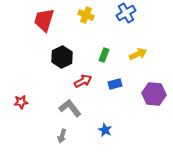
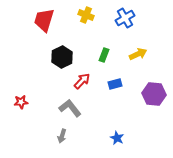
blue cross: moved 1 px left, 5 px down
red arrow: moved 1 px left; rotated 18 degrees counterclockwise
blue star: moved 12 px right, 8 px down
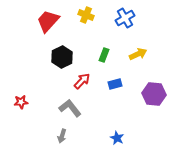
red trapezoid: moved 4 px right, 1 px down; rotated 25 degrees clockwise
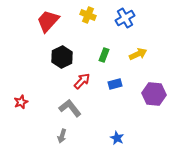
yellow cross: moved 2 px right
red star: rotated 16 degrees counterclockwise
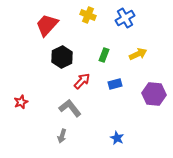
red trapezoid: moved 1 px left, 4 px down
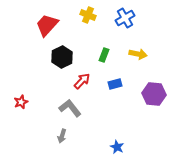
yellow arrow: rotated 36 degrees clockwise
blue star: moved 9 px down
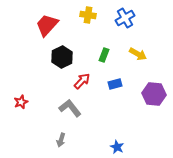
yellow cross: rotated 14 degrees counterclockwise
yellow arrow: rotated 18 degrees clockwise
gray arrow: moved 1 px left, 4 px down
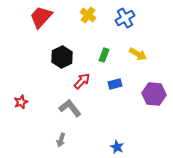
yellow cross: rotated 28 degrees clockwise
red trapezoid: moved 6 px left, 8 px up
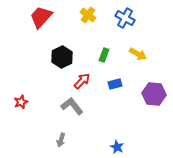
blue cross: rotated 30 degrees counterclockwise
gray L-shape: moved 2 px right, 2 px up
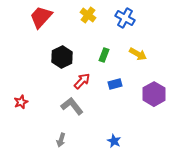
purple hexagon: rotated 25 degrees clockwise
blue star: moved 3 px left, 6 px up
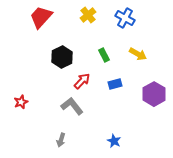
yellow cross: rotated 14 degrees clockwise
green rectangle: rotated 48 degrees counterclockwise
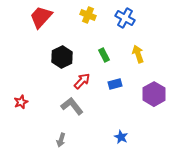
yellow cross: rotated 28 degrees counterclockwise
yellow arrow: rotated 138 degrees counterclockwise
blue star: moved 7 px right, 4 px up
